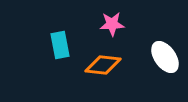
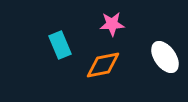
cyan rectangle: rotated 12 degrees counterclockwise
orange diamond: rotated 18 degrees counterclockwise
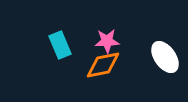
pink star: moved 5 px left, 17 px down
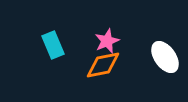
pink star: rotated 20 degrees counterclockwise
cyan rectangle: moved 7 px left
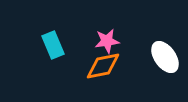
pink star: rotated 15 degrees clockwise
orange diamond: moved 1 px down
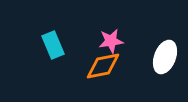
pink star: moved 4 px right
white ellipse: rotated 56 degrees clockwise
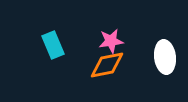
white ellipse: rotated 28 degrees counterclockwise
orange diamond: moved 4 px right, 1 px up
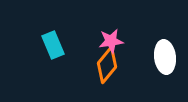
orange diamond: rotated 39 degrees counterclockwise
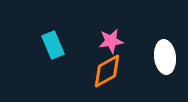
orange diamond: moved 6 px down; rotated 21 degrees clockwise
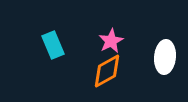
pink star: rotated 20 degrees counterclockwise
white ellipse: rotated 12 degrees clockwise
